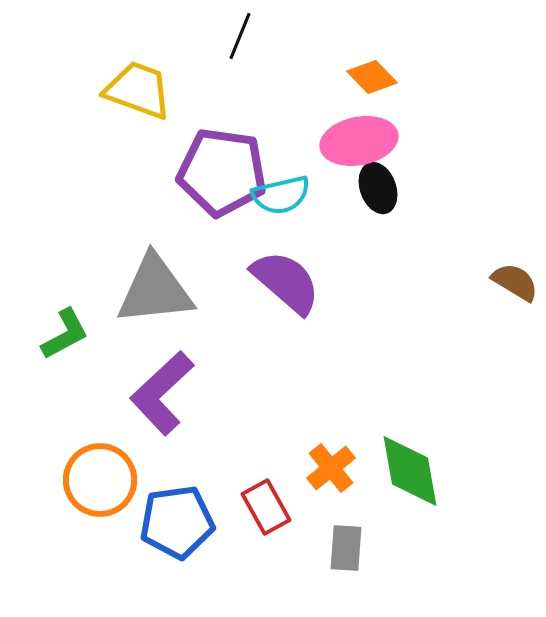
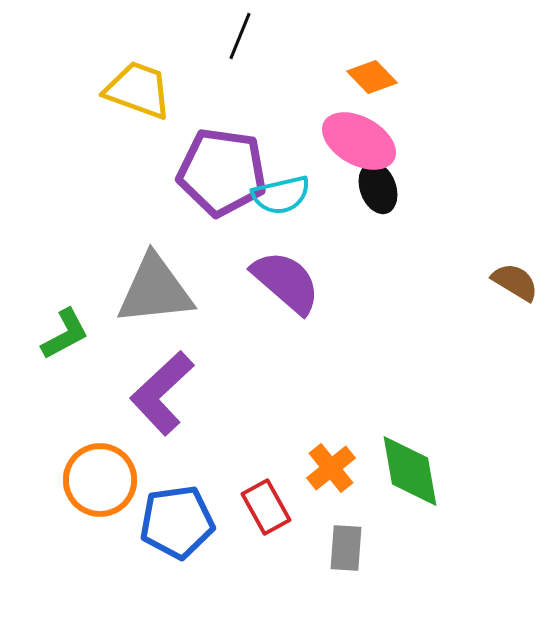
pink ellipse: rotated 40 degrees clockwise
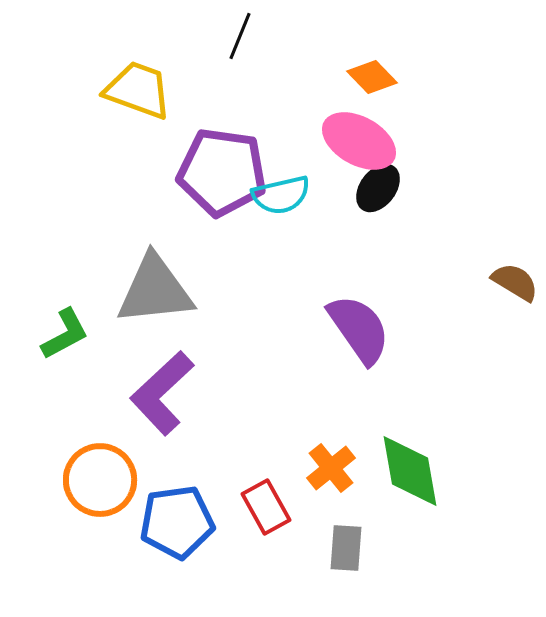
black ellipse: rotated 57 degrees clockwise
purple semicircle: moved 73 px right, 47 px down; rotated 14 degrees clockwise
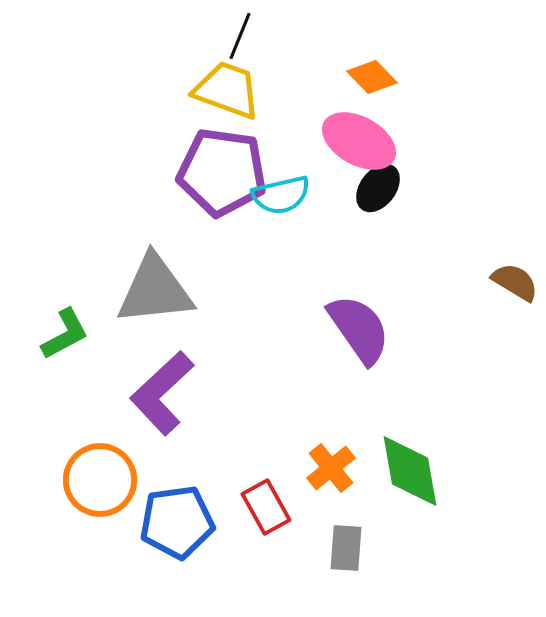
yellow trapezoid: moved 89 px right
